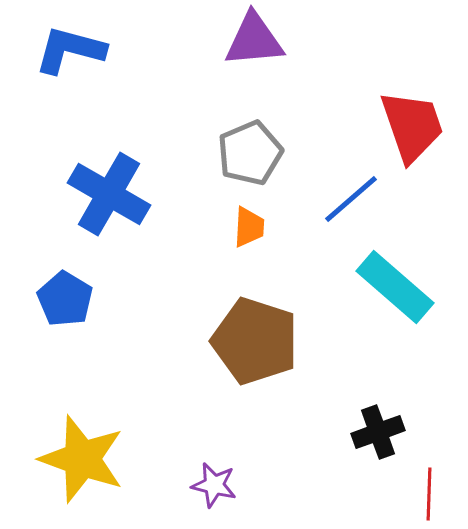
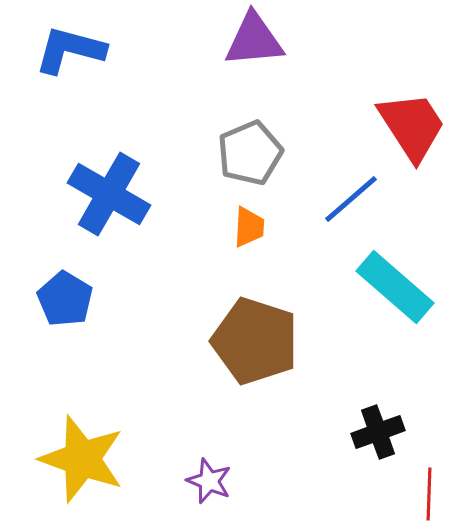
red trapezoid: rotated 14 degrees counterclockwise
purple star: moved 5 px left, 4 px up; rotated 9 degrees clockwise
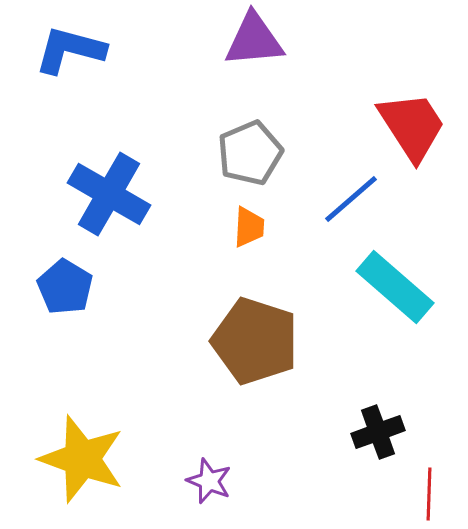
blue pentagon: moved 12 px up
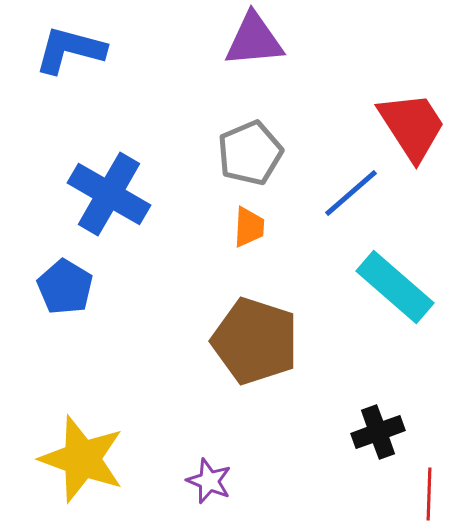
blue line: moved 6 px up
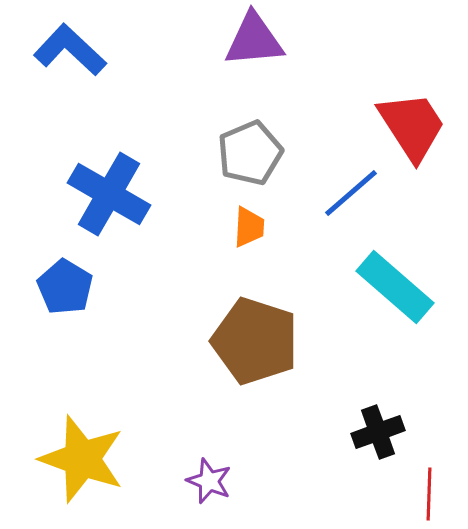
blue L-shape: rotated 28 degrees clockwise
